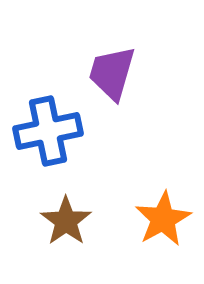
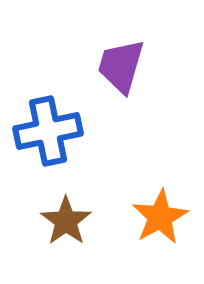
purple trapezoid: moved 9 px right, 7 px up
orange star: moved 3 px left, 2 px up
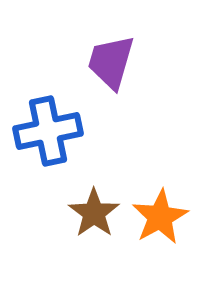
purple trapezoid: moved 10 px left, 4 px up
brown star: moved 28 px right, 8 px up
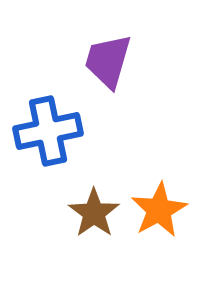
purple trapezoid: moved 3 px left, 1 px up
orange star: moved 1 px left, 7 px up
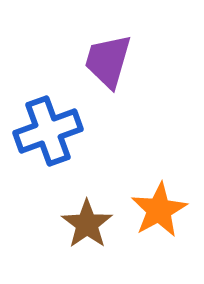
blue cross: rotated 8 degrees counterclockwise
brown star: moved 7 px left, 11 px down
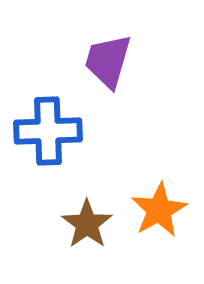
blue cross: rotated 18 degrees clockwise
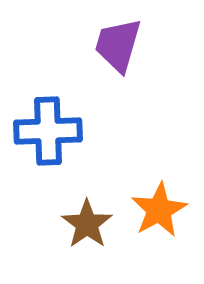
purple trapezoid: moved 10 px right, 16 px up
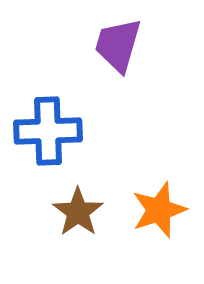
orange star: rotated 10 degrees clockwise
brown star: moved 9 px left, 12 px up
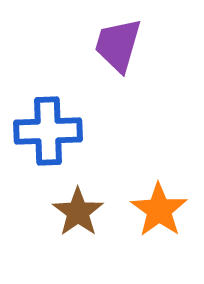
orange star: rotated 18 degrees counterclockwise
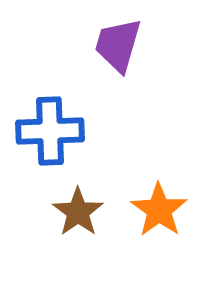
blue cross: moved 2 px right
